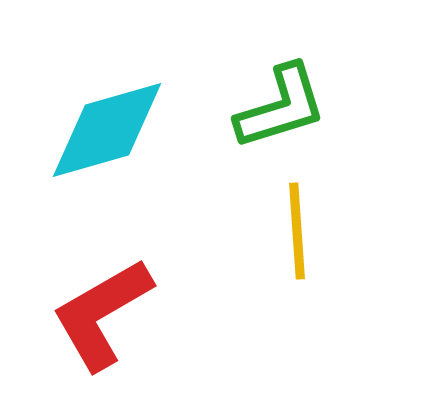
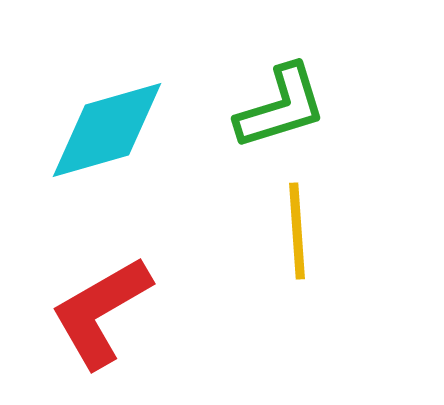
red L-shape: moved 1 px left, 2 px up
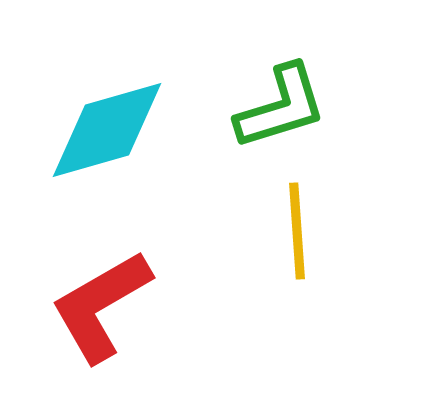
red L-shape: moved 6 px up
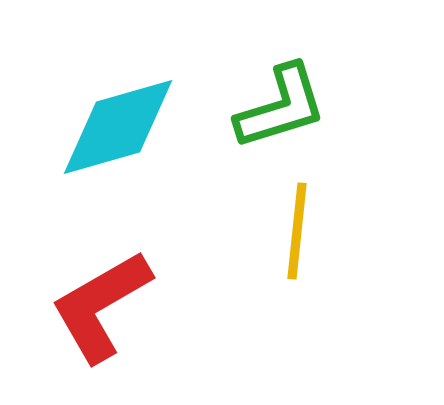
cyan diamond: moved 11 px right, 3 px up
yellow line: rotated 10 degrees clockwise
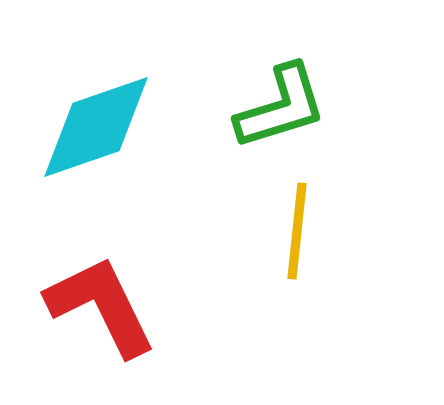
cyan diamond: moved 22 px left; rotated 3 degrees counterclockwise
red L-shape: rotated 94 degrees clockwise
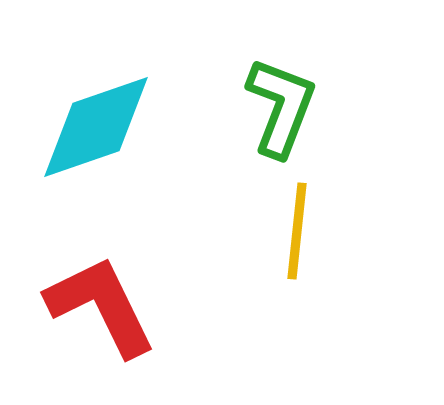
green L-shape: rotated 52 degrees counterclockwise
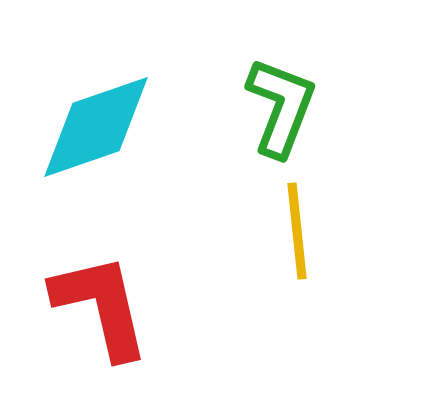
yellow line: rotated 12 degrees counterclockwise
red L-shape: rotated 13 degrees clockwise
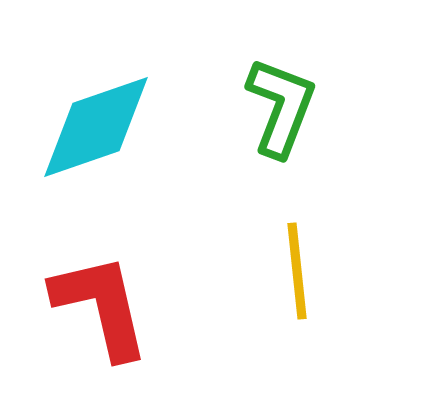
yellow line: moved 40 px down
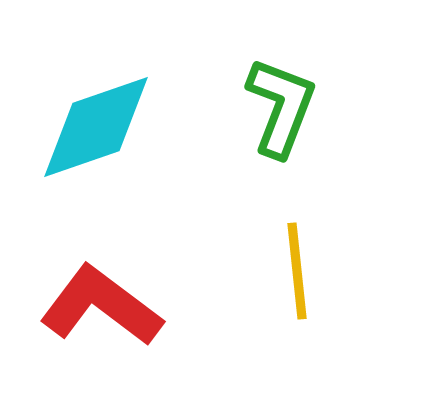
red L-shape: rotated 40 degrees counterclockwise
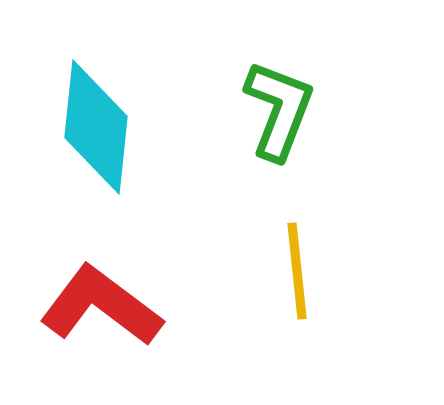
green L-shape: moved 2 px left, 3 px down
cyan diamond: rotated 65 degrees counterclockwise
